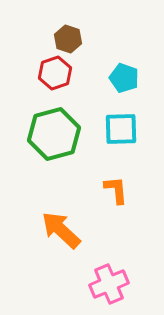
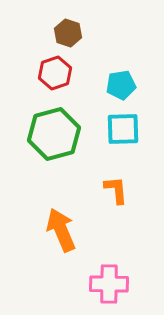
brown hexagon: moved 6 px up
cyan pentagon: moved 3 px left, 7 px down; rotated 28 degrees counterclockwise
cyan square: moved 2 px right
orange arrow: rotated 24 degrees clockwise
pink cross: rotated 24 degrees clockwise
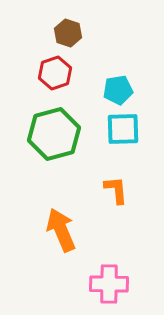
cyan pentagon: moved 3 px left, 5 px down
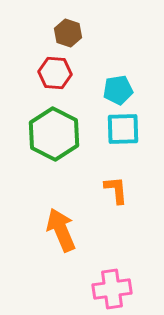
red hexagon: rotated 24 degrees clockwise
green hexagon: rotated 18 degrees counterclockwise
pink cross: moved 3 px right, 5 px down; rotated 9 degrees counterclockwise
